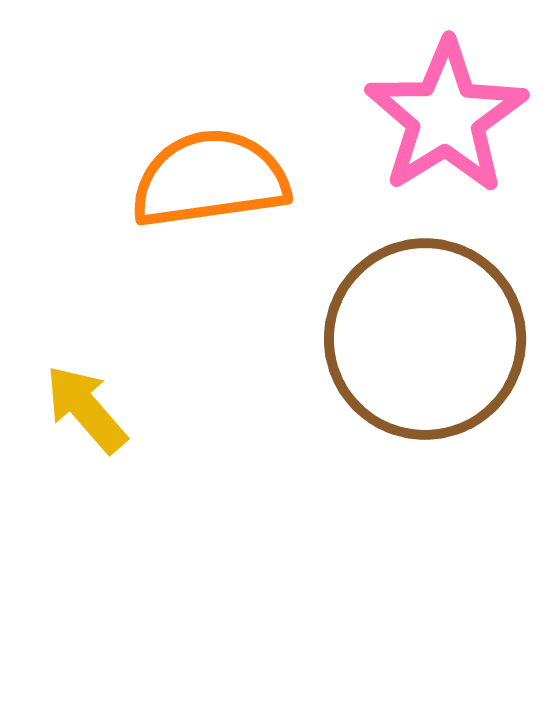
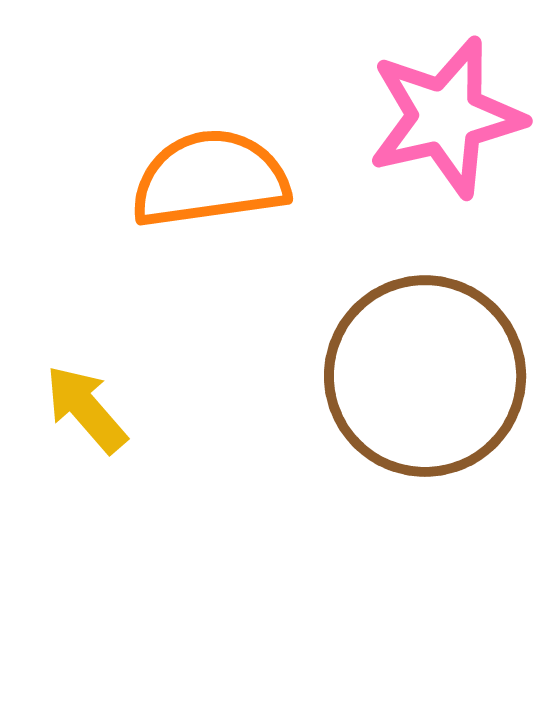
pink star: rotated 19 degrees clockwise
brown circle: moved 37 px down
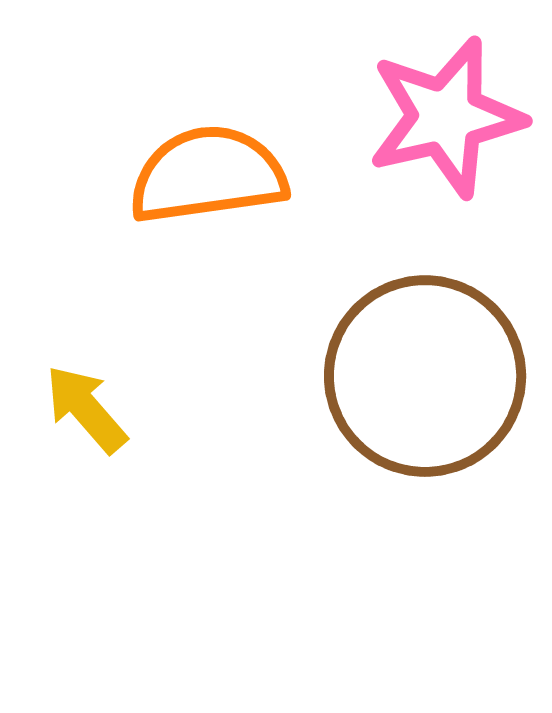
orange semicircle: moved 2 px left, 4 px up
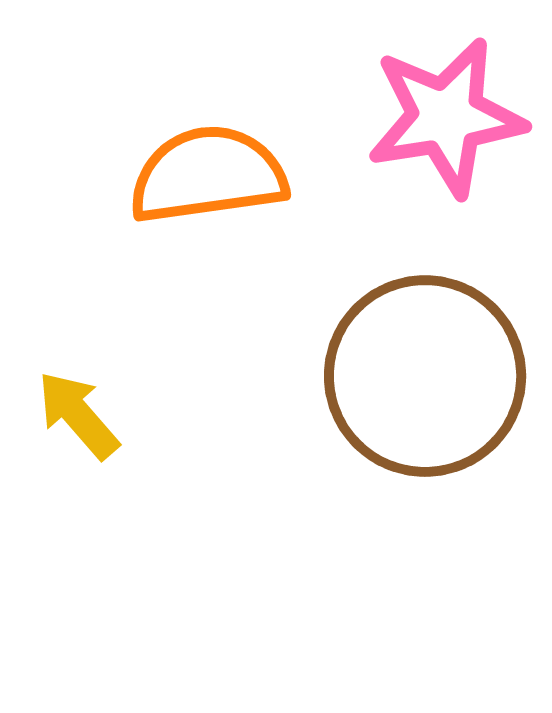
pink star: rotated 4 degrees clockwise
yellow arrow: moved 8 px left, 6 px down
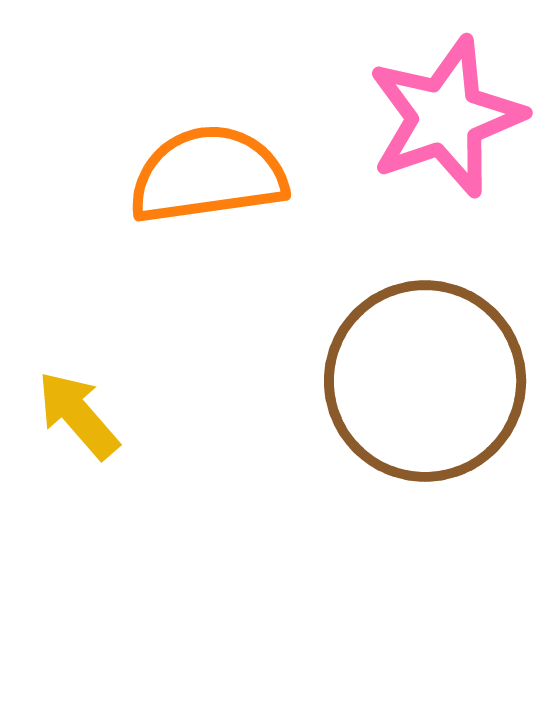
pink star: rotated 10 degrees counterclockwise
brown circle: moved 5 px down
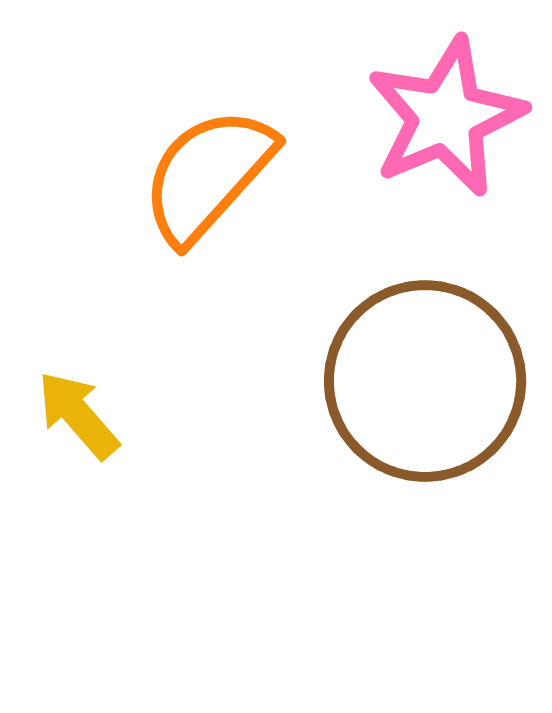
pink star: rotated 4 degrees counterclockwise
orange semicircle: rotated 40 degrees counterclockwise
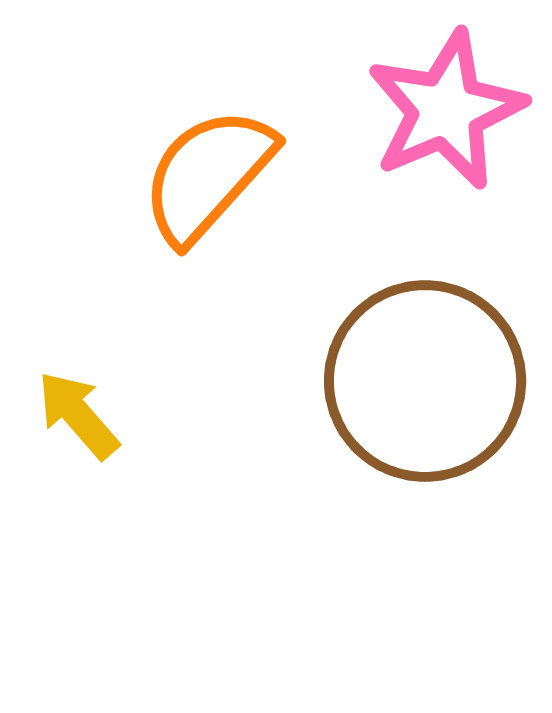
pink star: moved 7 px up
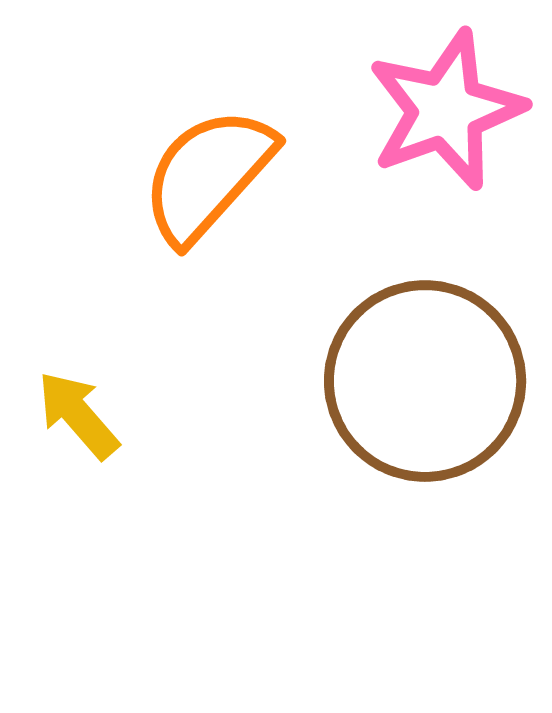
pink star: rotated 3 degrees clockwise
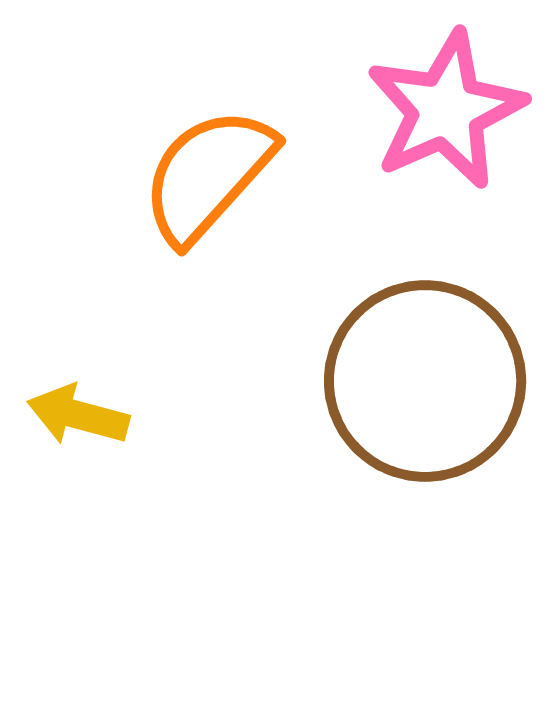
pink star: rotated 4 degrees counterclockwise
yellow arrow: rotated 34 degrees counterclockwise
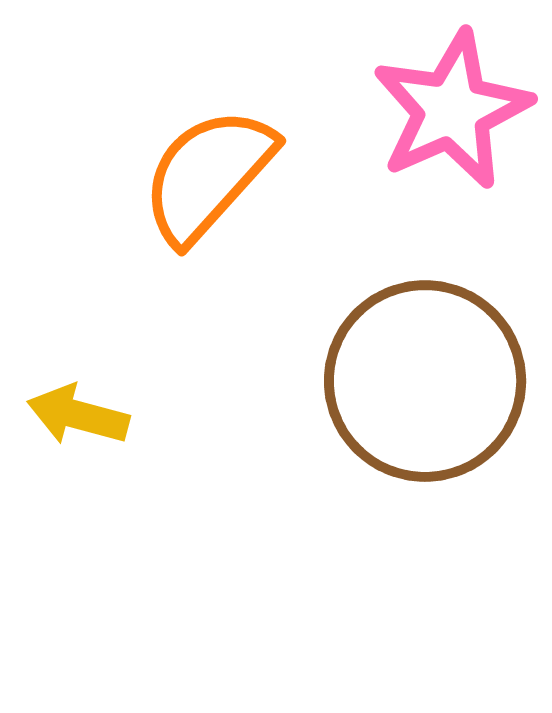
pink star: moved 6 px right
